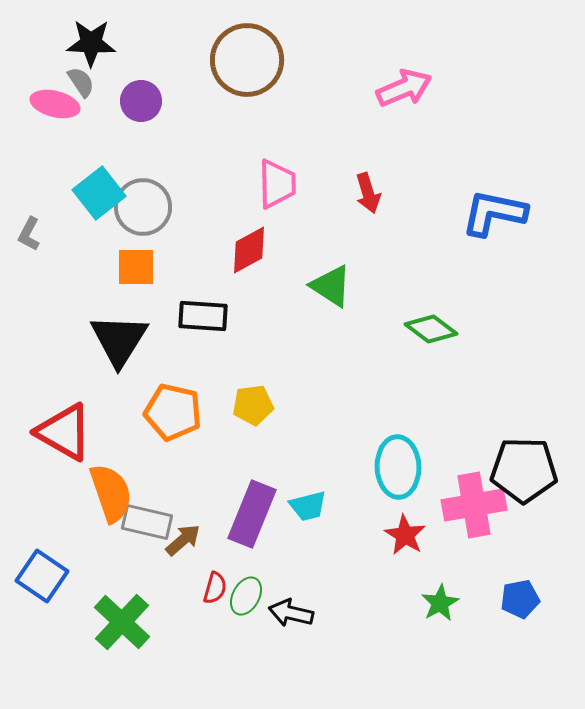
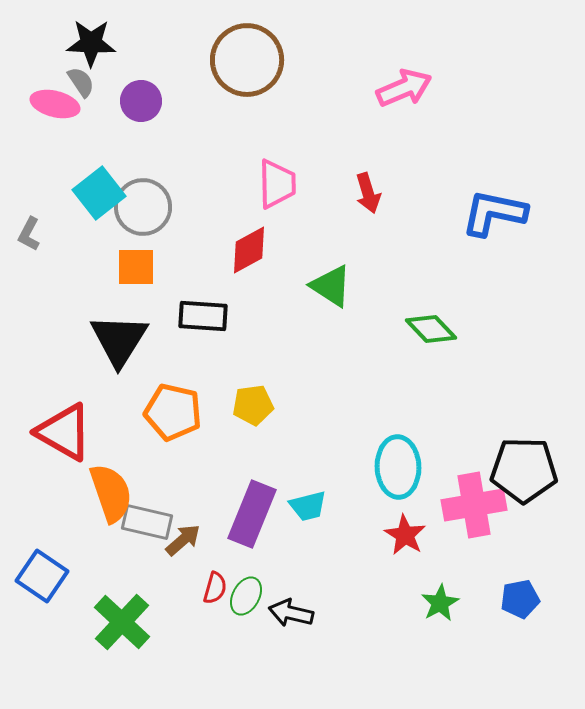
green diamond: rotated 9 degrees clockwise
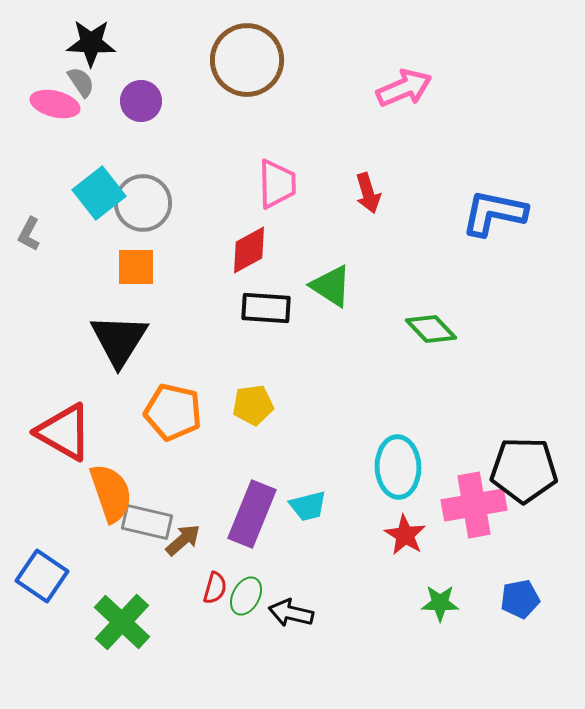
gray circle: moved 4 px up
black rectangle: moved 63 px right, 8 px up
green star: rotated 30 degrees clockwise
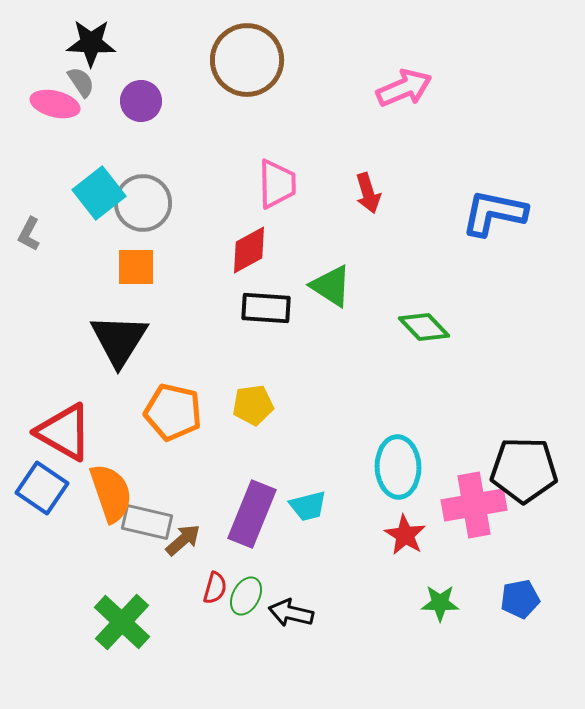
green diamond: moved 7 px left, 2 px up
blue square: moved 88 px up
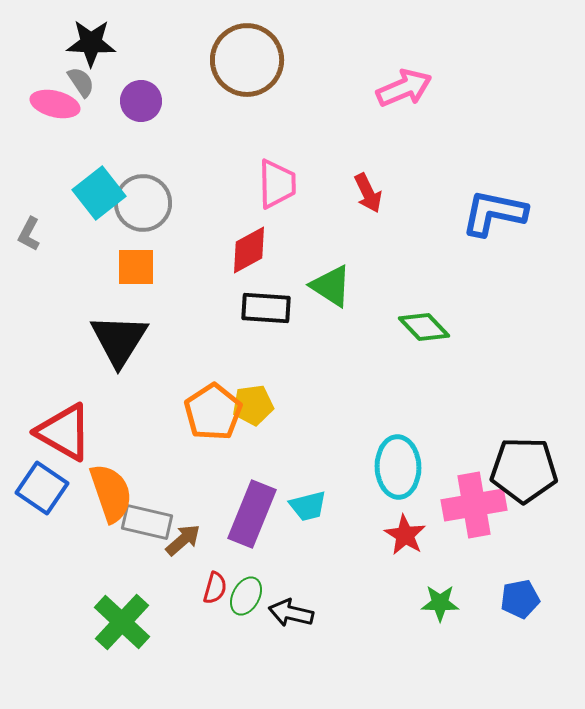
red arrow: rotated 9 degrees counterclockwise
orange pentagon: moved 40 px right; rotated 26 degrees clockwise
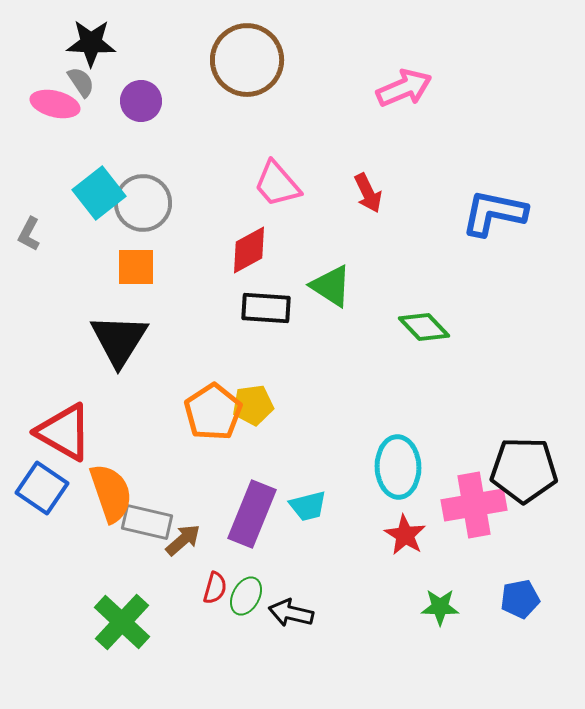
pink trapezoid: rotated 140 degrees clockwise
green star: moved 4 px down
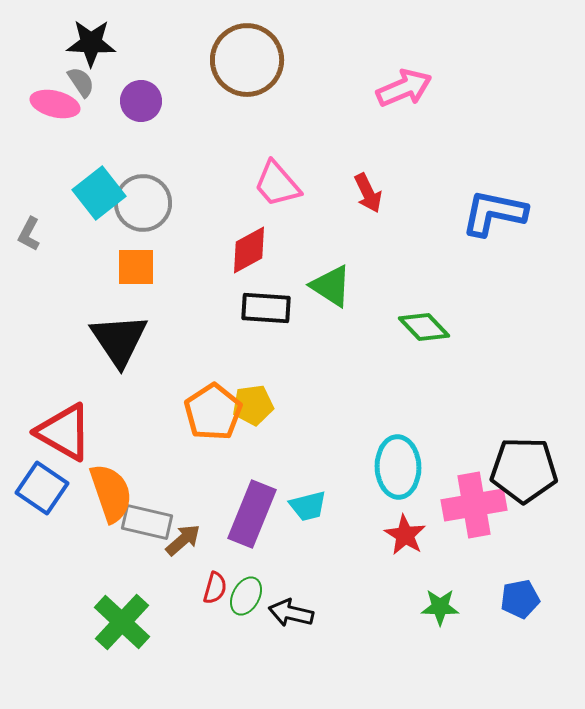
black triangle: rotated 6 degrees counterclockwise
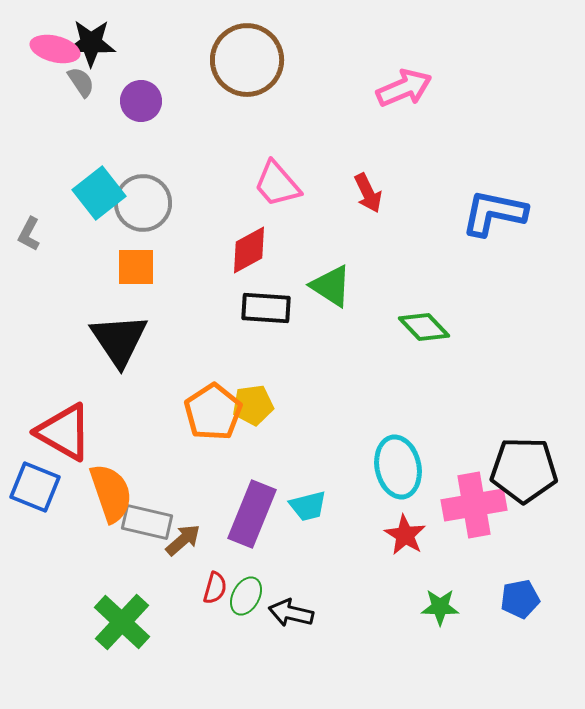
pink ellipse: moved 55 px up
cyan ellipse: rotated 10 degrees counterclockwise
blue square: moved 7 px left, 1 px up; rotated 12 degrees counterclockwise
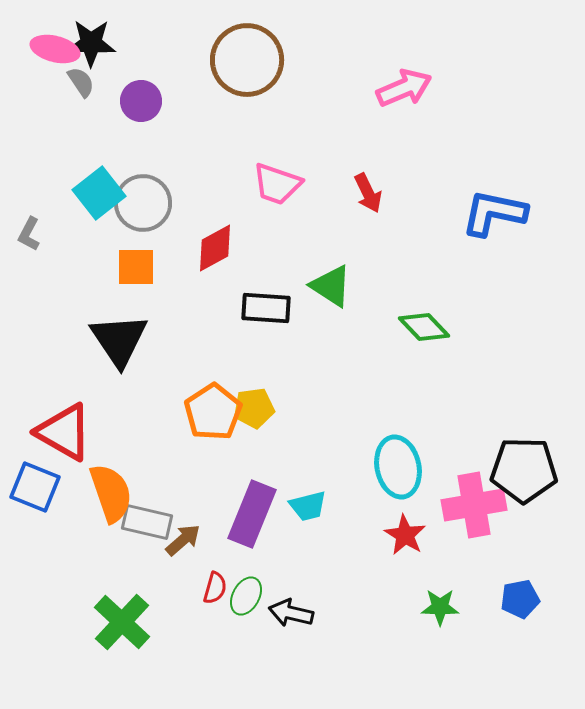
pink trapezoid: rotated 30 degrees counterclockwise
red diamond: moved 34 px left, 2 px up
yellow pentagon: moved 1 px right, 3 px down
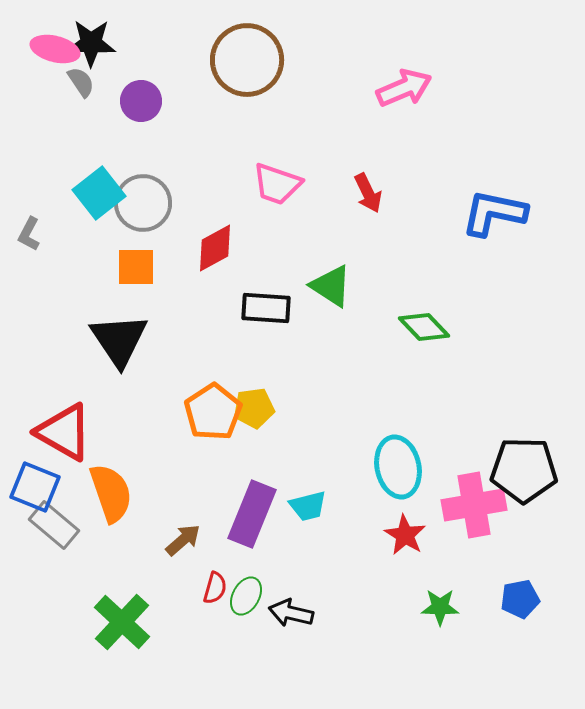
gray rectangle: moved 93 px left, 3 px down; rotated 27 degrees clockwise
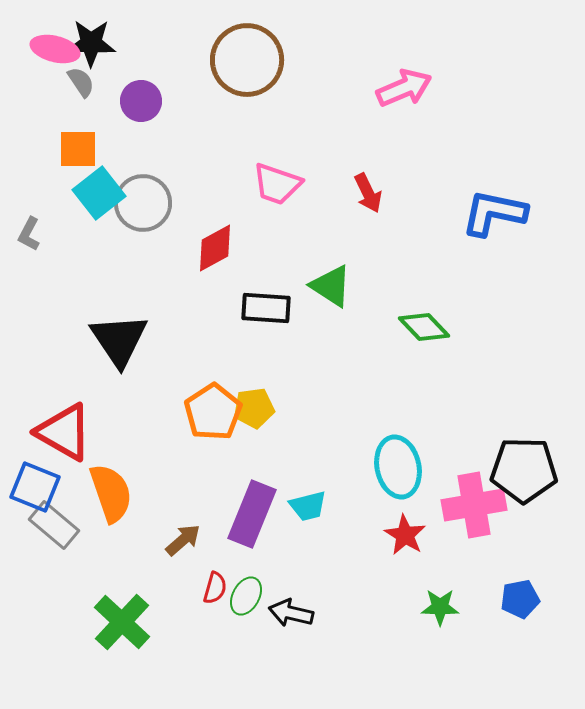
orange square: moved 58 px left, 118 px up
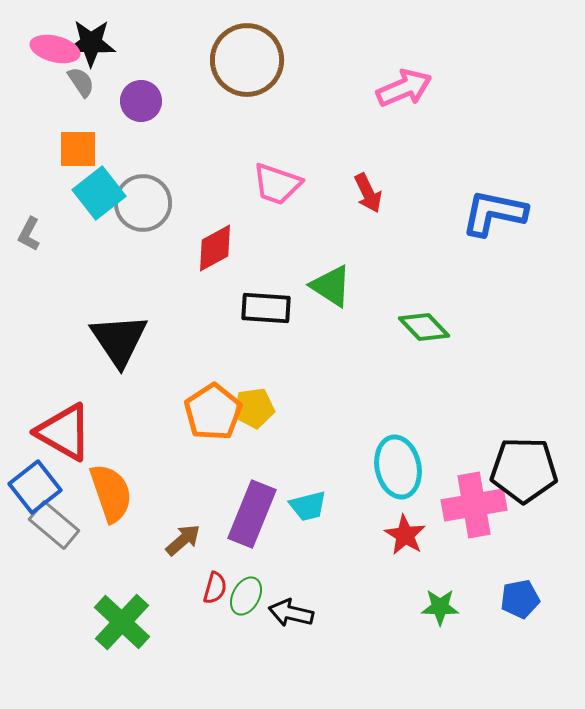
blue square: rotated 30 degrees clockwise
